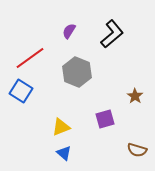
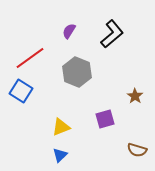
blue triangle: moved 4 px left, 2 px down; rotated 35 degrees clockwise
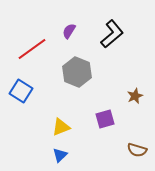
red line: moved 2 px right, 9 px up
brown star: rotated 14 degrees clockwise
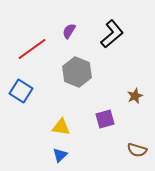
yellow triangle: rotated 30 degrees clockwise
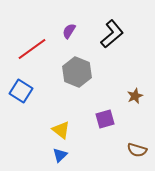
yellow triangle: moved 3 px down; rotated 30 degrees clockwise
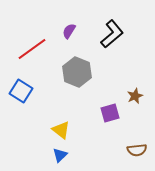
purple square: moved 5 px right, 6 px up
brown semicircle: rotated 24 degrees counterclockwise
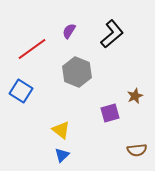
blue triangle: moved 2 px right
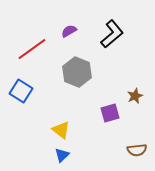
purple semicircle: rotated 28 degrees clockwise
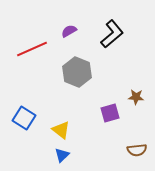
red line: rotated 12 degrees clockwise
blue square: moved 3 px right, 27 px down
brown star: moved 1 px right, 1 px down; rotated 28 degrees clockwise
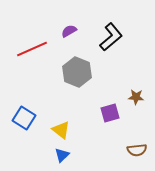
black L-shape: moved 1 px left, 3 px down
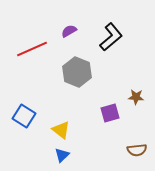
blue square: moved 2 px up
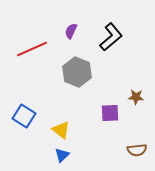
purple semicircle: moved 2 px right; rotated 35 degrees counterclockwise
purple square: rotated 12 degrees clockwise
